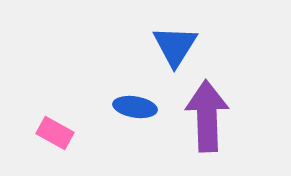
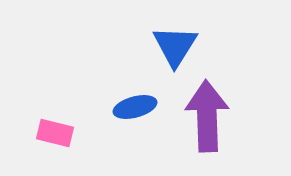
blue ellipse: rotated 24 degrees counterclockwise
pink rectangle: rotated 15 degrees counterclockwise
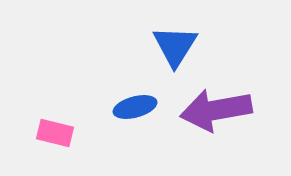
purple arrow: moved 9 px right, 6 px up; rotated 98 degrees counterclockwise
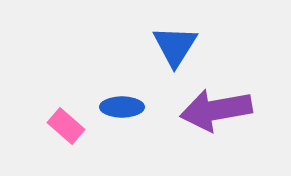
blue ellipse: moved 13 px left; rotated 15 degrees clockwise
pink rectangle: moved 11 px right, 7 px up; rotated 27 degrees clockwise
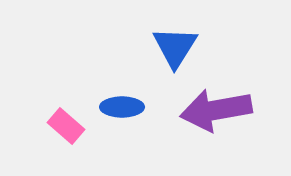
blue triangle: moved 1 px down
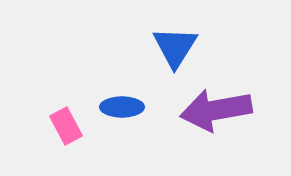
pink rectangle: rotated 21 degrees clockwise
